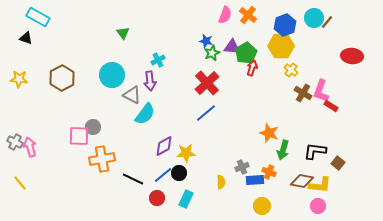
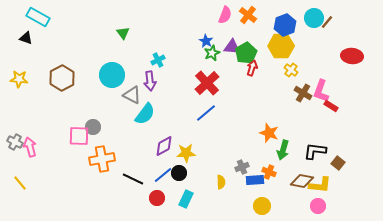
blue star at (206, 41): rotated 16 degrees clockwise
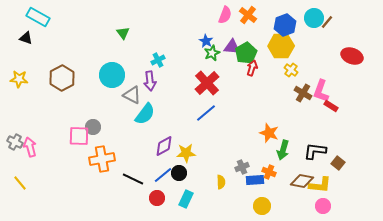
red ellipse at (352, 56): rotated 15 degrees clockwise
pink circle at (318, 206): moved 5 px right
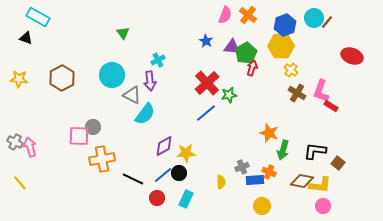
green star at (212, 53): moved 17 px right, 42 px down; rotated 14 degrees clockwise
brown cross at (303, 93): moved 6 px left
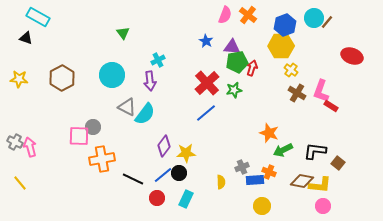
green pentagon at (246, 53): moved 9 px left, 9 px down; rotated 20 degrees clockwise
gray triangle at (132, 95): moved 5 px left, 12 px down
green star at (229, 95): moved 5 px right, 5 px up
purple diamond at (164, 146): rotated 25 degrees counterclockwise
green arrow at (283, 150): rotated 48 degrees clockwise
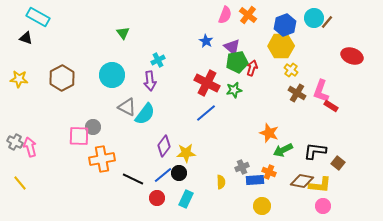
purple triangle at (232, 47): rotated 36 degrees clockwise
red cross at (207, 83): rotated 20 degrees counterclockwise
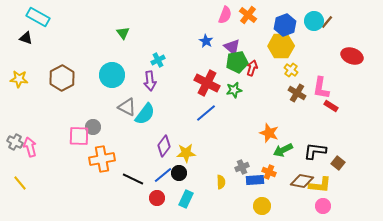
cyan circle at (314, 18): moved 3 px down
pink L-shape at (321, 91): moved 3 px up; rotated 10 degrees counterclockwise
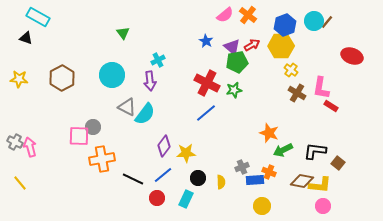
pink semicircle at (225, 15): rotated 30 degrees clockwise
red arrow at (252, 68): moved 23 px up; rotated 42 degrees clockwise
black circle at (179, 173): moved 19 px right, 5 px down
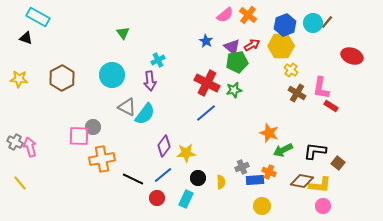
cyan circle at (314, 21): moved 1 px left, 2 px down
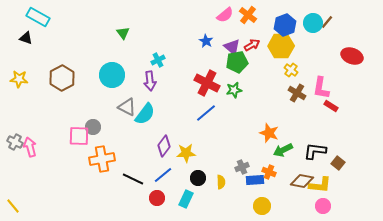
yellow line at (20, 183): moved 7 px left, 23 px down
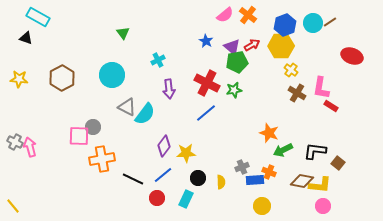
brown line at (327, 22): moved 3 px right; rotated 16 degrees clockwise
purple arrow at (150, 81): moved 19 px right, 8 px down
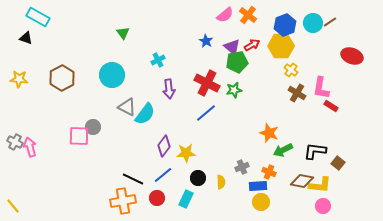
orange cross at (102, 159): moved 21 px right, 42 px down
blue rectangle at (255, 180): moved 3 px right, 6 px down
yellow circle at (262, 206): moved 1 px left, 4 px up
